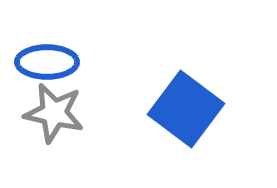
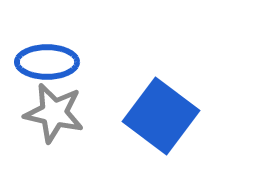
blue square: moved 25 px left, 7 px down
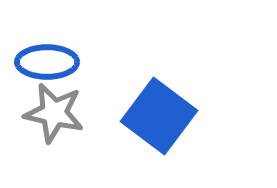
blue square: moved 2 px left
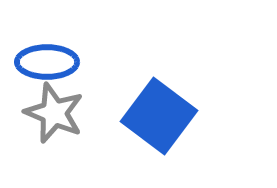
gray star: rotated 10 degrees clockwise
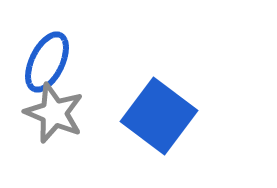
blue ellipse: rotated 64 degrees counterclockwise
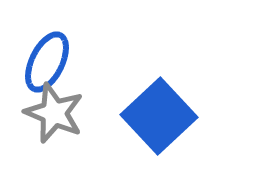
blue square: rotated 10 degrees clockwise
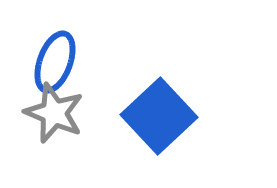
blue ellipse: moved 8 px right; rotated 6 degrees counterclockwise
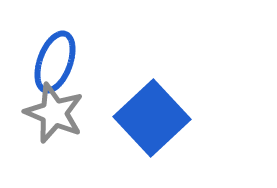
blue square: moved 7 px left, 2 px down
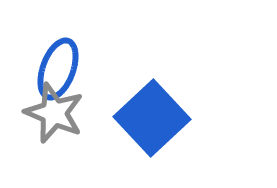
blue ellipse: moved 3 px right, 7 px down
